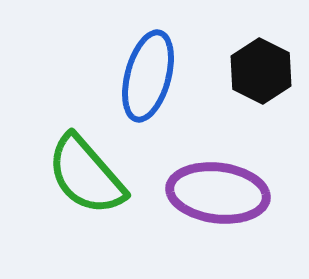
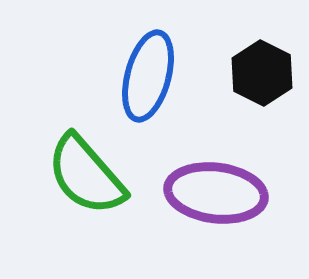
black hexagon: moved 1 px right, 2 px down
purple ellipse: moved 2 px left
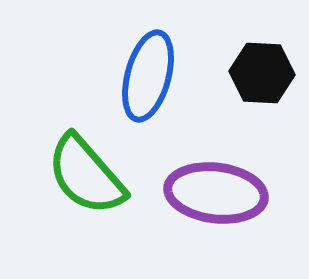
black hexagon: rotated 24 degrees counterclockwise
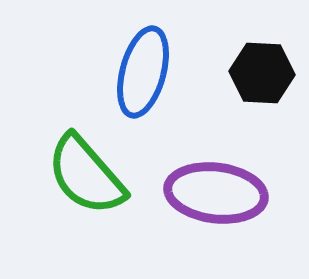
blue ellipse: moved 5 px left, 4 px up
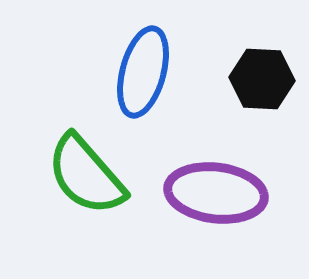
black hexagon: moved 6 px down
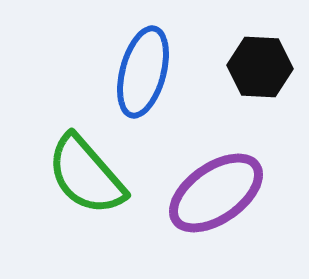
black hexagon: moved 2 px left, 12 px up
purple ellipse: rotated 42 degrees counterclockwise
